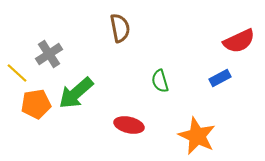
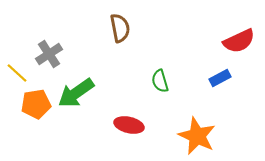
green arrow: rotated 6 degrees clockwise
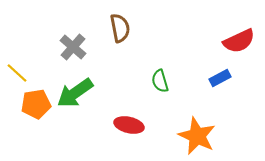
gray cross: moved 24 px right, 7 px up; rotated 16 degrees counterclockwise
green arrow: moved 1 px left
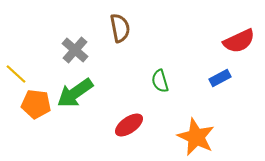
gray cross: moved 2 px right, 3 px down
yellow line: moved 1 px left, 1 px down
orange pentagon: rotated 16 degrees clockwise
red ellipse: rotated 48 degrees counterclockwise
orange star: moved 1 px left, 1 px down
